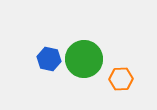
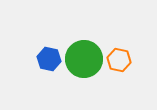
orange hexagon: moved 2 px left, 19 px up; rotated 15 degrees clockwise
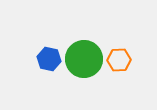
orange hexagon: rotated 15 degrees counterclockwise
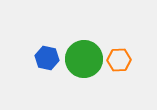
blue hexagon: moved 2 px left, 1 px up
